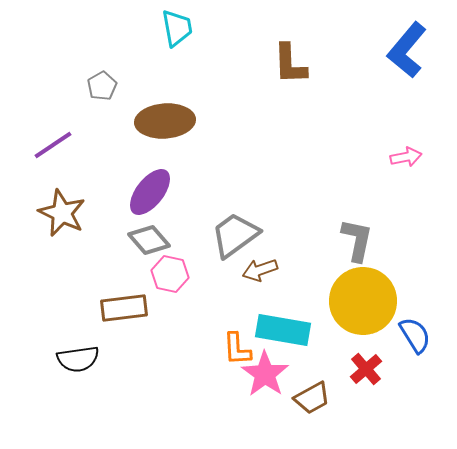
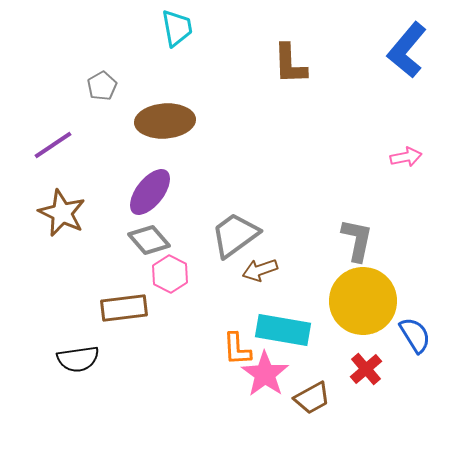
pink hexagon: rotated 15 degrees clockwise
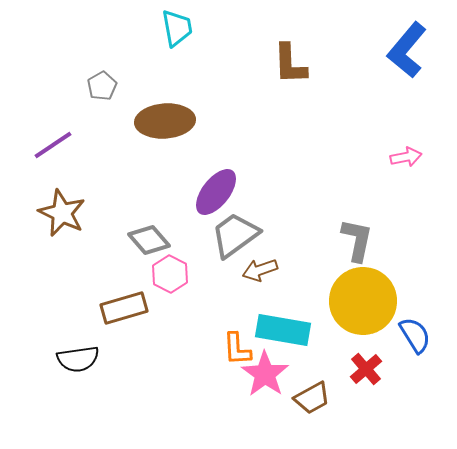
purple ellipse: moved 66 px right
brown rectangle: rotated 9 degrees counterclockwise
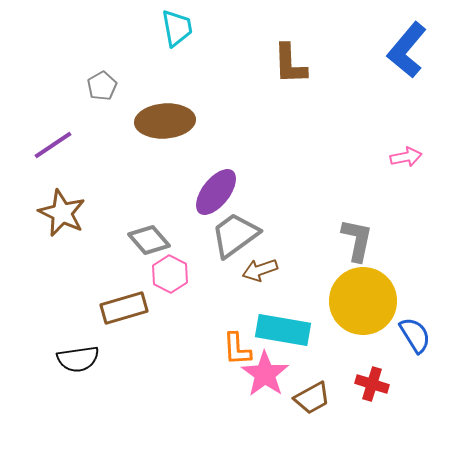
red cross: moved 6 px right, 15 px down; rotated 32 degrees counterclockwise
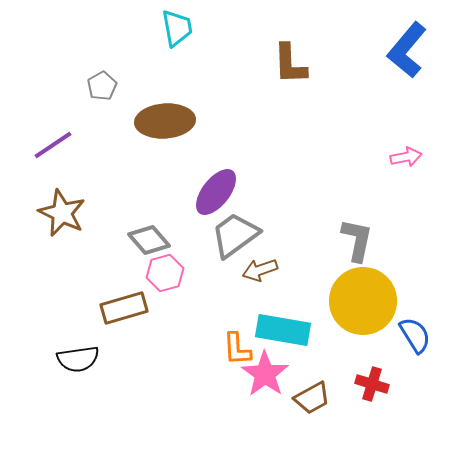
pink hexagon: moved 5 px left, 1 px up; rotated 18 degrees clockwise
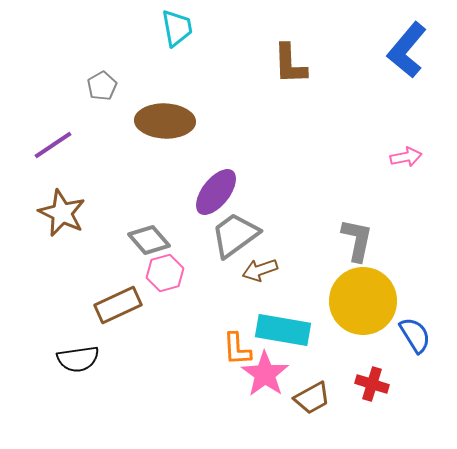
brown ellipse: rotated 6 degrees clockwise
brown rectangle: moved 6 px left, 3 px up; rotated 9 degrees counterclockwise
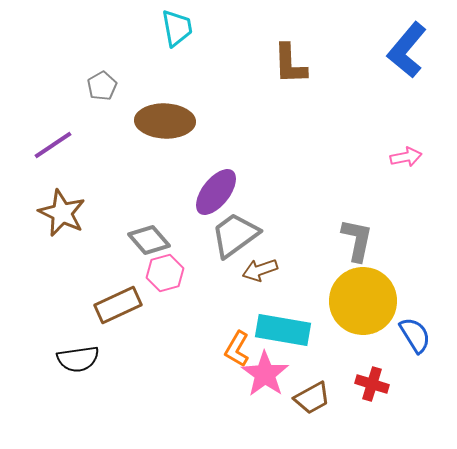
orange L-shape: rotated 33 degrees clockwise
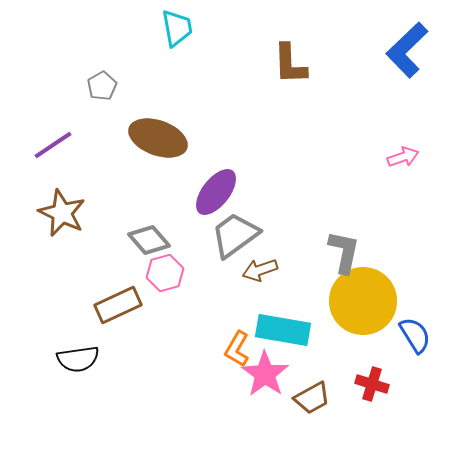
blue L-shape: rotated 6 degrees clockwise
brown ellipse: moved 7 px left, 17 px down; rotated 18 degrees clockwise
pink arrow: moved 3 px left; rotated 8 degrees counterclockwise
gray L-shape: moved 13 px left, 12 px down
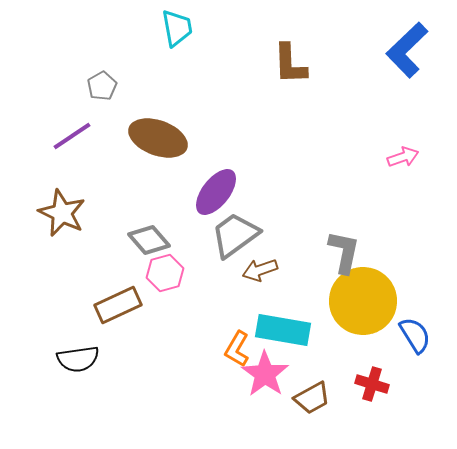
purple line: moved 19 px right, 9 px up
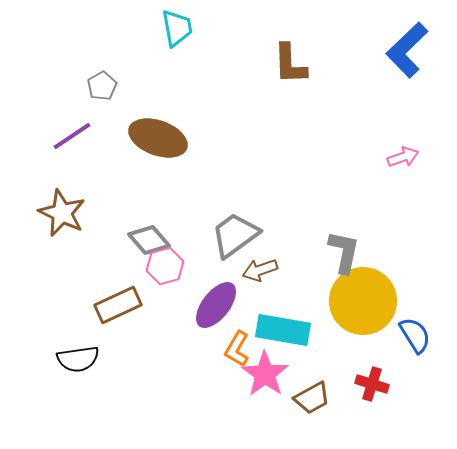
purple ellipse: moved 113 px down
pink hexagon: moved 7 px up
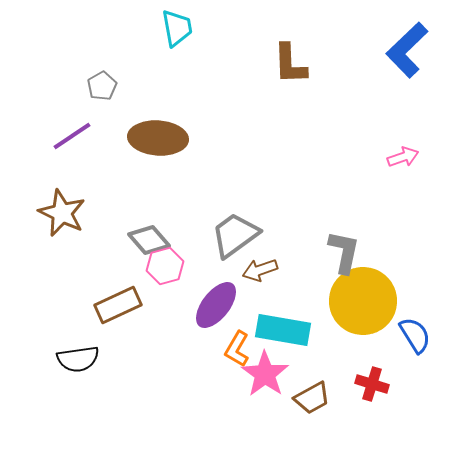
brown ellipse: rotated 16 degrees counterclockwise
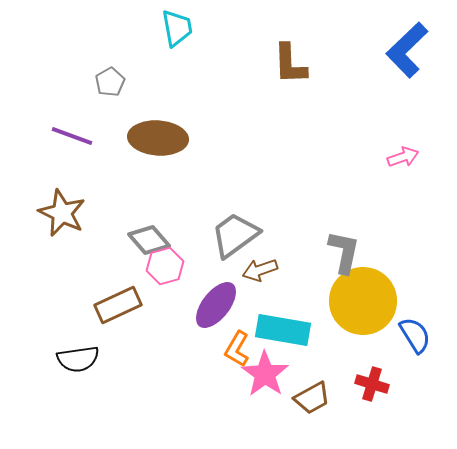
gray pentagon: moved 8 px right, 4 px up
purple line: rotated 54 degrees clockwise
